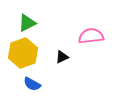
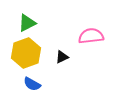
yellow hexagon: moved 3 px right
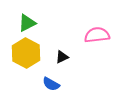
pink semicircle: moved 6 px right, 1 px up
yellow hexagon: rotated 12 degrees counterclockwise
blue semicircle: moved 19 px right
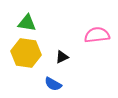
green triangle: rotated 36 degrees clockwise
yellow hexagon: rotated 20 degrees counterclockwise
blue semicircle: moved 2 px right
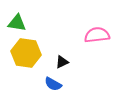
green triangle: moved 10 px left
black triangle: moved 5 px down
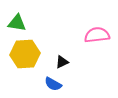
yellow hexagon: moved 1 px left, 1 px down; rotated 12 degrees counterclockwise
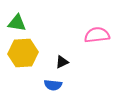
yellow hexagon: moved 2 px left, 1 px up
blue semicircle: moved 1 px down; rotated 24 degrees counterclockwise
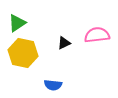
green triangle: rotated 42 degrees counterclockwise
yellow hexagon: rotated 16 degrees clockwise
black triangle: moved 2 px right, 19 px up
